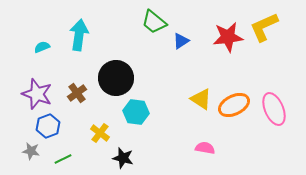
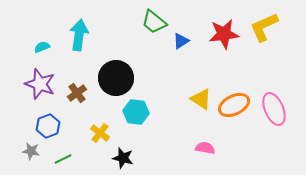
red star: moved 4 px left, 3 px up
purple star: moved 3 px right, 10 px up
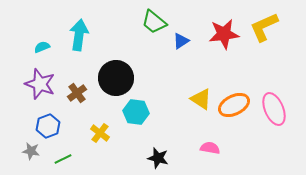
pink semicircle: moved 5 px right
black star: moved 35 px right
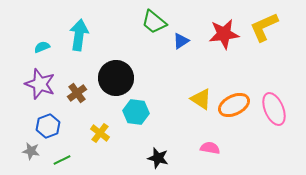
green line: moved 1 px left, 1 px down
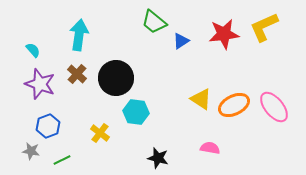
cyan semicircle: moved 9 px left, 3 px down; rotated 70 degrees clockwise
brown cross: moved 19 px up; rotated 12 degrees counterclockwise
pink ellipse: moved 2 px up; rotated 16 degrees counterclockwise
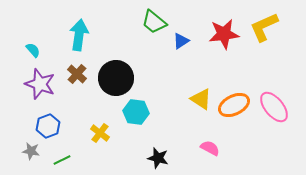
pink semicircle: rotated 18 degrees clockwise
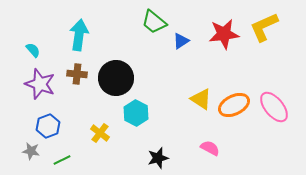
brown cross: rotated 36 degrees counterclockwise
cyan hexagon: moved 1 px down; rotated 20 degrees clockwise
black star: rotated 30 degrees counterclockwise
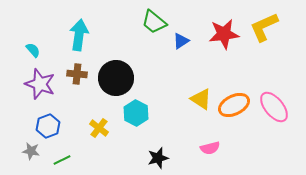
yellow cross: moved 1 px left, 5 px up
pink semicircle: rotated 138 degrees clockwise
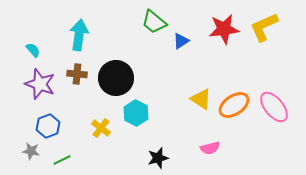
red star: moved 5 px up
orange ellipse: rotated 8 degrees counterclockwise
yellow cross: moved 2 px right
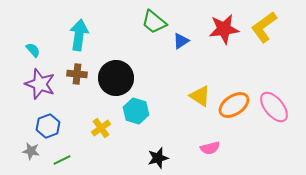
yellow L-shape: rotated 12 degrees counterclockwise
yellow triangle: moved 1 px left, 3 px up
cyan hexagon: moved 2 px up; rotated 10 degrees counterclockwise
yellow cross: rotated 18 degrees clockwise
